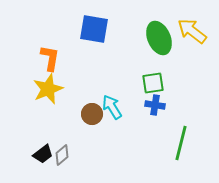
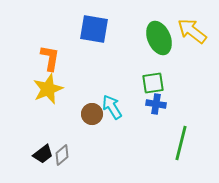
blue cross: moved 1 px right, 1 px up
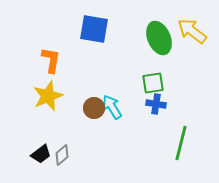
orange L-shape: moved 1 px right, 2 px down
yellow star: moved 7 px down
brown circle: moved 2 px right, 6 px up
black trapezoid: moved 2 px left
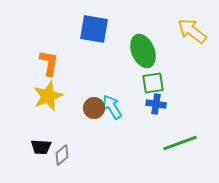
green ellipse: moved 16 px left, 13 px down
orange L-shape: moved 2 px left, 3 px down
green line: moved 1 px left; rotated 56 degrees clockwise
black trapezoid: moved 7 px up; rotated 40 degrees clockwise
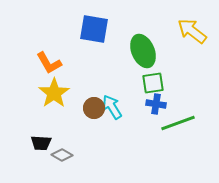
orange L-shape: rotated 140 degrees clockwise
yellow star: moved 6 px right, 3 px up; rotated 12 degrees counterclockwise
green line: moved 2 px left, 20 px up
black trapezoid: moved 4 px up
gray diamond: rotated 70 degrees clockwise
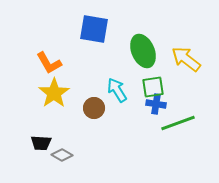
yellow arrow: moved 6 px left, 28 px down
green square: moved 4 px down
cyan arrow: moved 5 px right, 17 px up
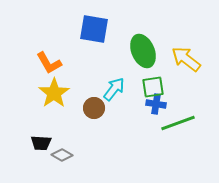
cyan arrow: moved 3 px left, 1 px up; rotated 70 degrees clockwise
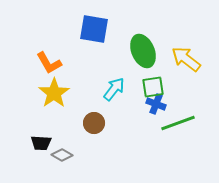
blue cross: rotated 12 degrees clockwise
brown circle: moved 15 px down
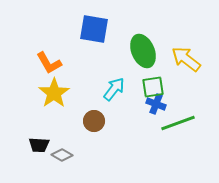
brown circle: moved 2 px up
black trapezoid: moved 2 px left, 2 px down
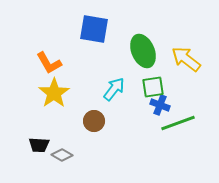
blue cross: moved 4 px right, 1 px down
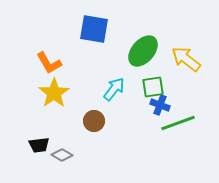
green ellipse: rotated 64 degrees clockwise
black trapezoid: rotated 10 degrees counterclockwise
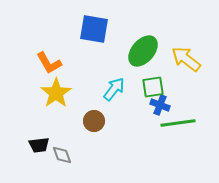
yellow star: moved 2 px right
green line: rotated 12 degrees clockwise
gray diamond: rotated 40 degrees clockwise
